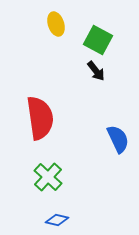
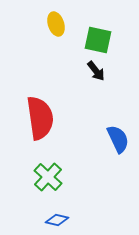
green square: rotated 16 degrees counterclockwise
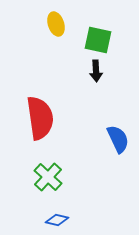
black arrow: rotated 35 degrees clockwise
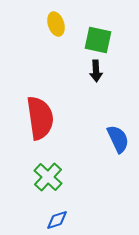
blue diamond: rotated 30 degrees counterclockwise
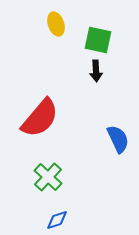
red semicircle: rotated 48 degrees clockwise
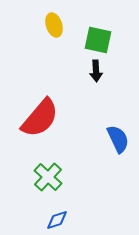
yellow ellipse: moved 2 px left, 1 px down
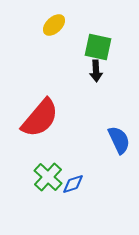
yellow ellipse: rotated 65 degrees clockwise
green square: moved 7 px down
blue semicircle: moved 1 px right, 1 px down
blue diamond: moved 16 px right, 36 px up
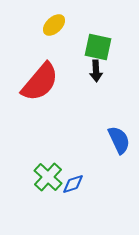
red semicircle: moved 36 px up
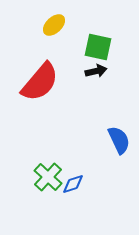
black arrow: rotated 100 degrees counterclockwise
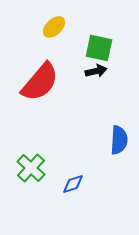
yellow ellipse: moved 2 px down
green square: moved 1 px right, 1 px down
blue semicircle: rotated 28 degrees clockwise
green cross: moved 17 px left, 9 px up
